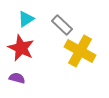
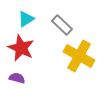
yellow cross: moved 1 px left, 5 px down
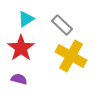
red star: rotated 12 degrees clockwise
yellow cross: moved 8 px left
purple semicircle: moved 2 px right, 1 px down
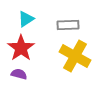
gray rectangle: moved 6 px right; rotated 45 degrees counterclockwise
yellow cross: moved 4 px right
purple semicircle: moved 5 px up
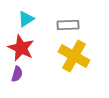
red star: rotated 12 degrees counterclockwise
yellow cross: moved 1 px left
purple semicircle: moved 2 px left; rotated 91 degrees clockwise
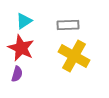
cyan triangle: moved 2 px left, 2 px down
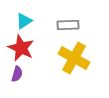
yellow cross: moved 2 px down
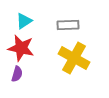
red star: rotated 12 degrees counterclockwise
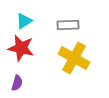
purple semicircle: moved 9 px down
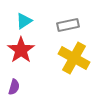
gray rectangle: rotated 10 degrees counterclockwise
red star: moved 2 px down; rotated 24 degrees clockwise
purple semicircle: moved 3 px left, 4 px down
